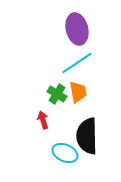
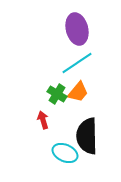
orange trapezoid: rotated 50 degrees clockwise
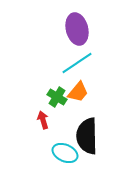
green cross: moved 3 px down
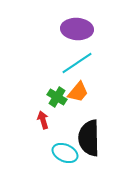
purple ellipse: rotated 72 degrees counterclockwise
black semicircle: moved 2 px right, 2 px down
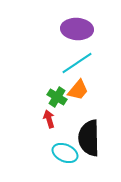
orange trapezoid: moved 2 px up
red arrow: moved 6 px right, 1 px up
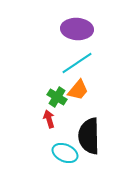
black semicircle: moved 2 px up
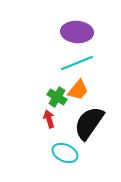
purple ellipse: moved 3 px down
cyan line: rotated 12 degrees clockwise
black semicircle: moved 13 px up; rotated 36 degrees clockwise
